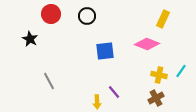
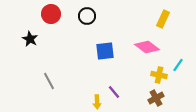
pink diamond: moved 3 px down; rotated 15 degrees clockwise
cyan line: moved 3 px left, 6 px up
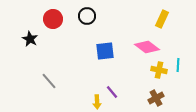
red circle: moved 2 px right, 5 px down
yellow rectangle: moved 1 px left
cyan line: rotated 32 degrees counterclockwise
yellow cross: moved 5 px up
gray line: rotated 12 degrees counterclockwise
purple line: moved 2 px left
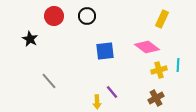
red circle: moved 1 px right, 3 px up
yellow cross: rotated 28 degrees counterclockwise
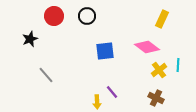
black star: rotated 21 degrees clockwise
yellow cross: rotated 21 degrees counterclockwise
gray line: moved 3 px left, 6 px up
brown cross: rotated 35 degrees counterclockwise
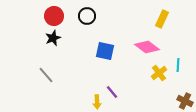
black star: moved 23 px right, 1 px up
blue square: rotated 18 degrees clockwise
yellow cross: moved 3 px down
brown cross: moved 29 px right, 3 px down
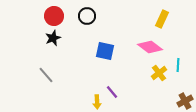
pink diamond: moved 3 px right
brown cross: rotated 35 degrees clockwise
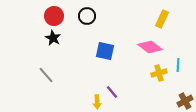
black star: rotated 21 degrees counterclockwise
yellow cross: rotated 21 degrees clockwise
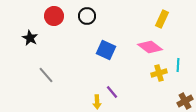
black star: moved 23 px left
blue square: moved 1 px right, 1 px up; rotated 12 degrees clockwise
